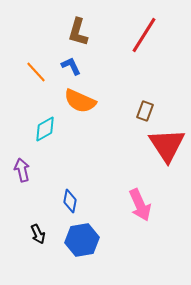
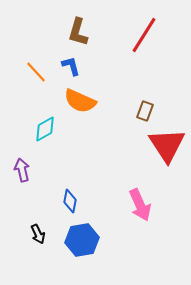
blue L-shape: rotated 10 degrees clockwise
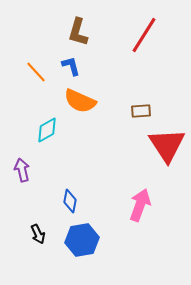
brown rectangle: moved 4 px left; rotated 66 degrees clockwise
cyan diamond: moved 2 px right, 1 px down
pink arrow: rotated 136 degrees counterclockwise
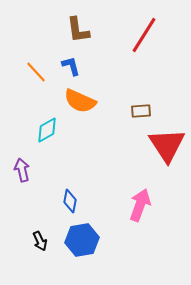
brown L-shape: moved 2 px up; rotated 24 degrees counterclockwise
black arrow: moved 2 px right, 7 px down
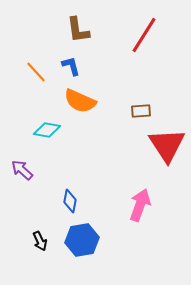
cyan diamond: rotated 40 degrees clockwise
purple arrow: rotated 35 degrees counterclockwise
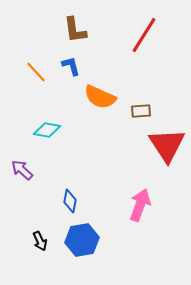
brown L-shape: moved 3 px left
orange semicircle: moved 20 px right, 4 px up
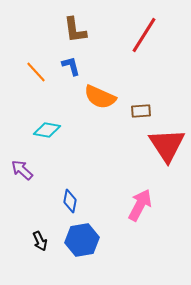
pink arrow: rotated 8 degrees clockwise
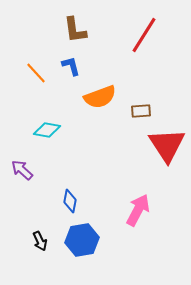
orange line: moved 1 px down
orange semicircle: rotated 44 degrees counterclockwise
pink arrow: moved 2 px left, 5 px down
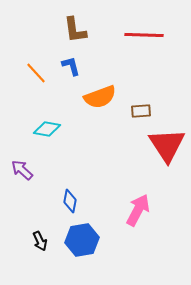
red line: rotated 60 degrees clockwise
cyan diamond: moved 1 px up
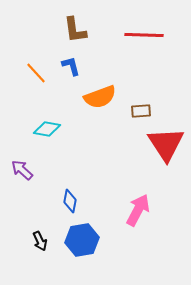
red triangle: moved 1 px left, 1 px up
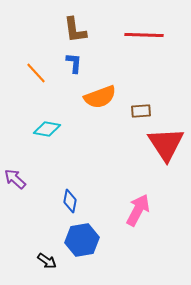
blue L-shape: moved 3 px right, 3 px up; rotated 20 degrees clockwise
purple arrow: moved 7 px left, 9 px down
black arrow: moved 7 px right, 20 px down; rotated 30 degrees counterclockwise
